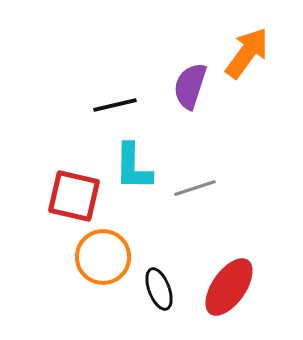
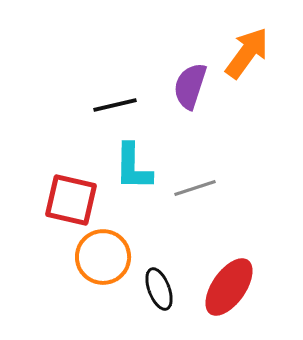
red square: moved 3 px left, 4 px down
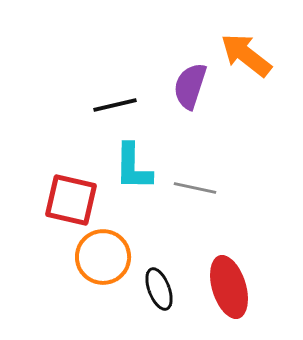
orange arrow: moved 1 px left, 2 px down; rotated 88 degrees counterclockwise
gray line: rotated 30 degrees clockwise
red ellipse: rotated 52 degrees counterclockwise
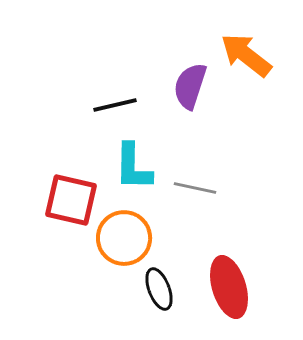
orange circle: moved 21 px right, 19 px up
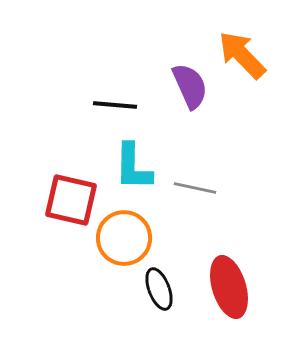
orange arrow: moved 4 px left; rotated 8 degrees clockwise
purple semicircle: rotated 138 degrees clockwise
black line: rotated 18 degrees clockwise
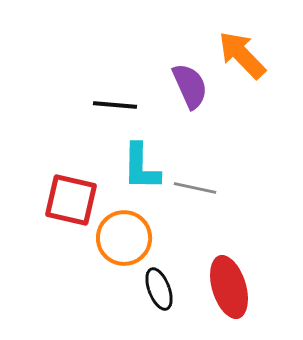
cyan L-shape: moved 8 px right
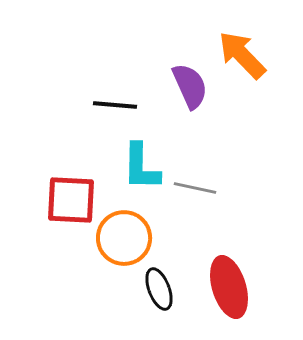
red square: rotated 10 degrees counterclockwise
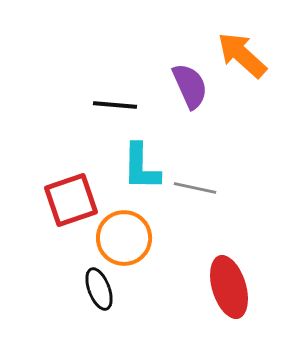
orange arrow: rotated 4 degrees counterclockwise
red square: rotated 22 degrees counterclockwise
black ellipse: moved 60 px left
